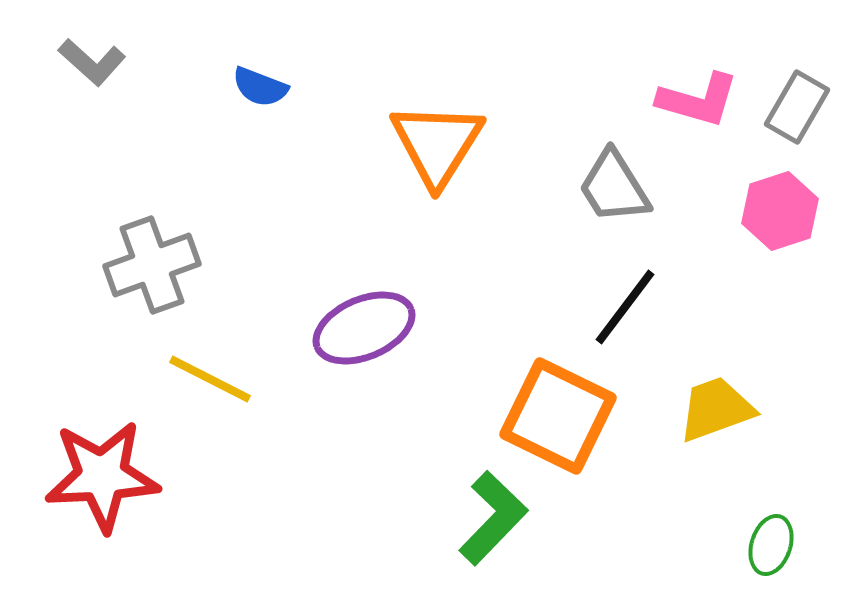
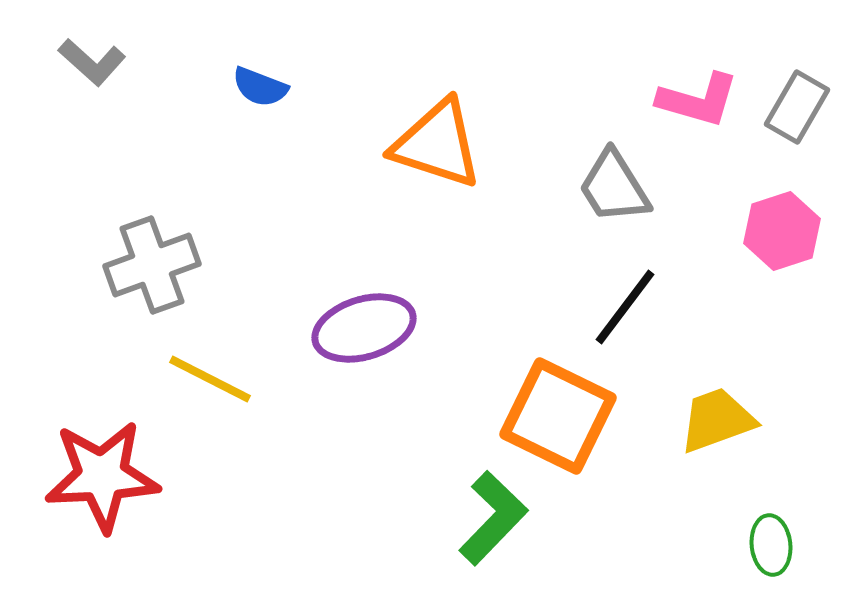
orange triangle: rotated 44 degrees counterclockwise
pink hexagon: moved 2 px right, 20 px down
purple ellipse: rotated 6 degrees clockwise
yellow trapezoid: moved 1 px right, 11 px down
green ellipse: rotated 24 degrees counterclockwise
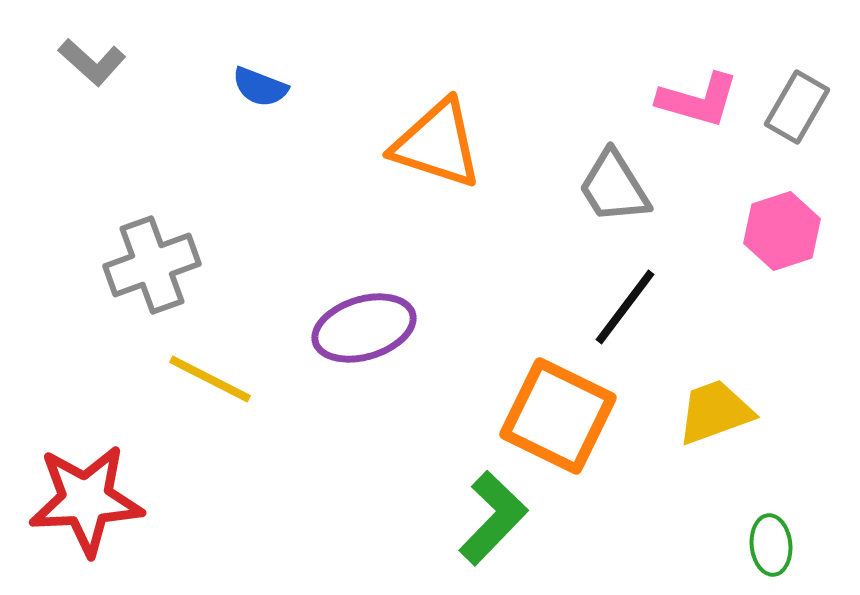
yellow trapezoid: moved 2 px left, 8 px up
red star: moved 16 px left, 24 px down
